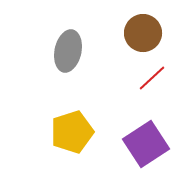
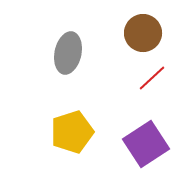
gray ellipse: moved 2 px down
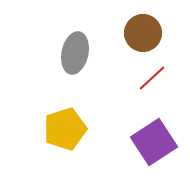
gray ellipse: moved 7 px right
yellow pentagon: moved 7 px left, 3 px up
purple square: moved 8 px right, 2 px up
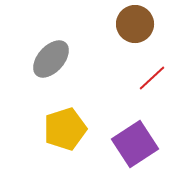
brown circle: moved 8 px left, 9 px up
gray ellipse: moved 24 px left, 6 px down; rotated 30 degrees clockwise
purple square: moved 19 px left, 2 px down
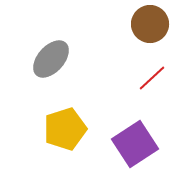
brown circle: moved 15 px right
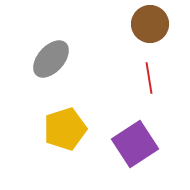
red line: moved 3 px left; rotated 56 degrees counterclockwise
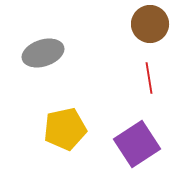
gray ellipse: moved 8 px left, 6 px up; rotated 30 degrees clockwise
yellow pentagon: rotated 6 degrees clockwise
purple square: moved 2 px right
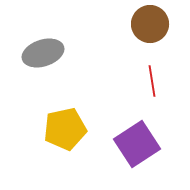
red line: moved 3 px right, 3 px down
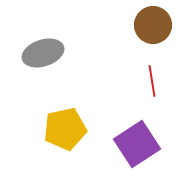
brown circle: moved 3 px right, 1 px down
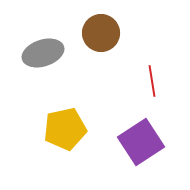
brown circle: moved 52 px left, 8 px down
purple square: moved 4 px right, 2 px up
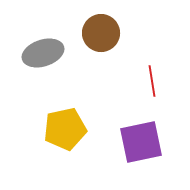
purple square: rotated 21 degrees clockwise
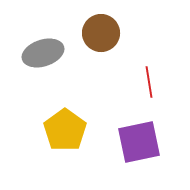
red line: moved 3 px left, 1 px down
yellow pentagon: moved 1 px down; rotated 24 degrees counterclockwise
purple square: moved 2 px left
